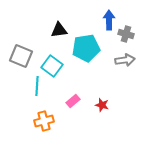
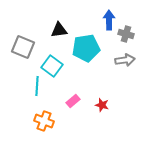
gray square: moved 2 px right, 9 px up
orange cross: rotated 36 degrees clockwise
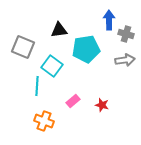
cyan pentagon: moved 1 px down
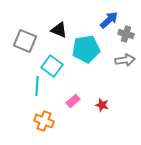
blue arrow: rotated 48 degrees clockwise
black triangle: rotated 30 degrees clockwise
gray square: moved 2 px right, 6 px up
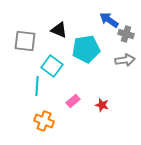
blue arrow: rotated 102 degrees counterclockwise
gray square: rotated 15 degrees counterclockwise
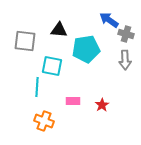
black triangle: rotated 18 degrees counterclockwise
gray arrow: rotated 96 degrees clockwise
cyan square: rotated 25 degrees counterclockwise
cyan line: moved 1 px down
pink rectangle: rotated 40 degrees clockwise
red star: rotated 24 degrees clockwise
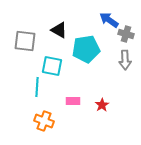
black triangle: rotated 24 degrees clockwise
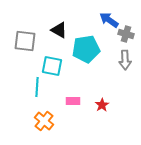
orange cross: rotated 18 degrees clockwise
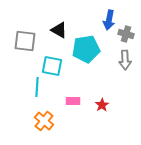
blue arrow: rotated 114 degrees counterclockwise
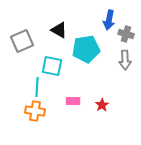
gray square: moved 3 px left; rotated 30 degrees counterclockwise
orange cross: moved 9 px left, 10 px up; rotated 30 degrees counterclockwise
